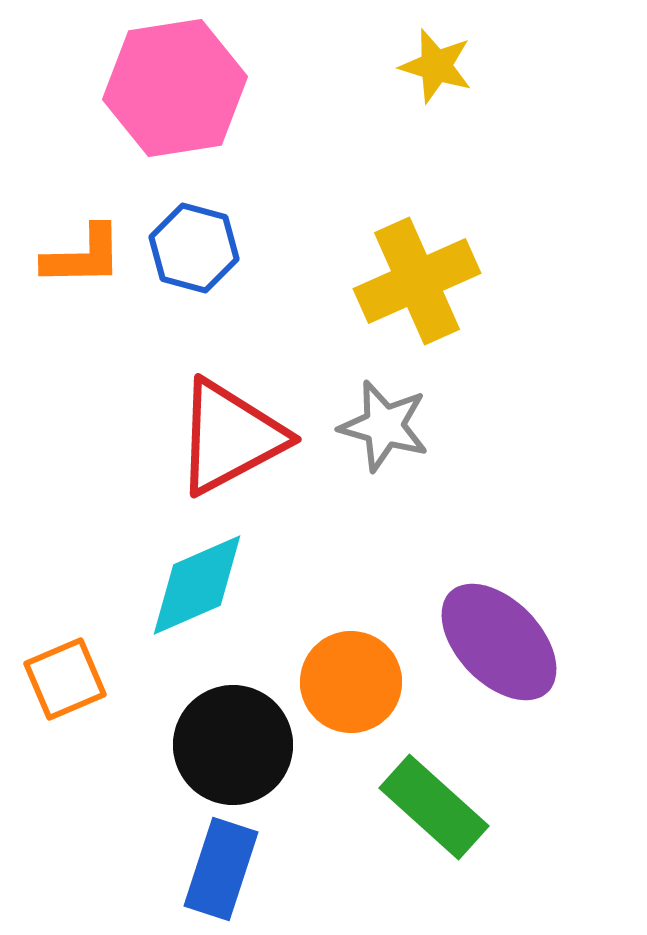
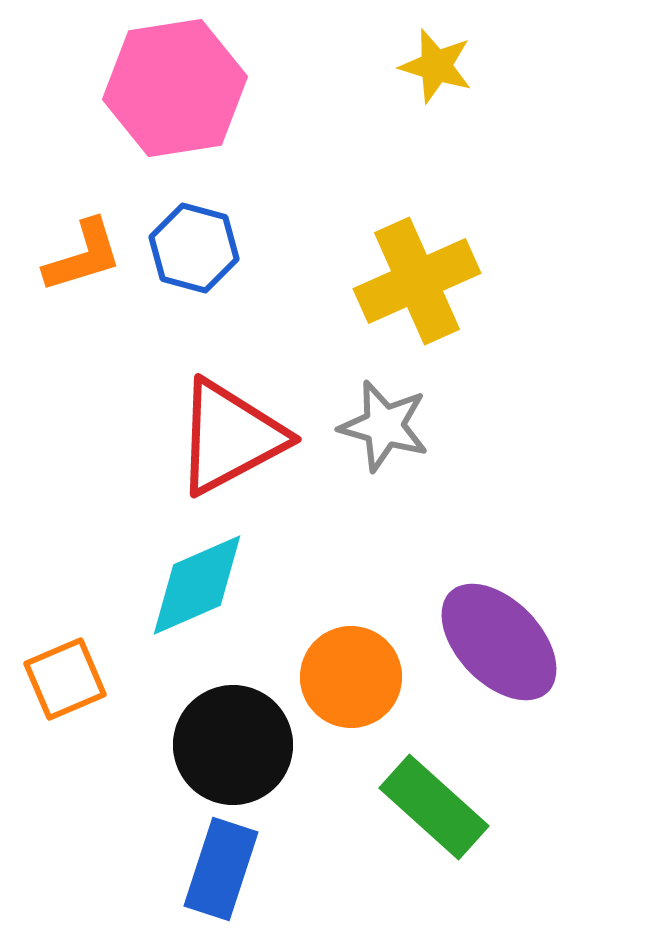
orange L-shape: rotated 16 degrees counterclockwise
orange circle: moved 5 px up
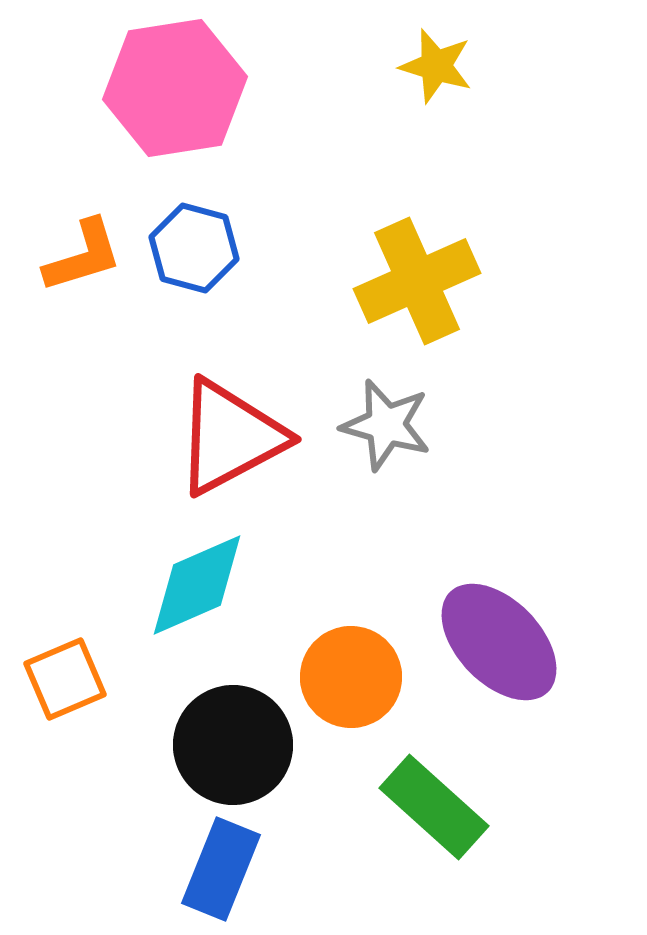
gray star: moved 2 px right, 1 px up
blue rectangle: rotated 4 degrees clockwise
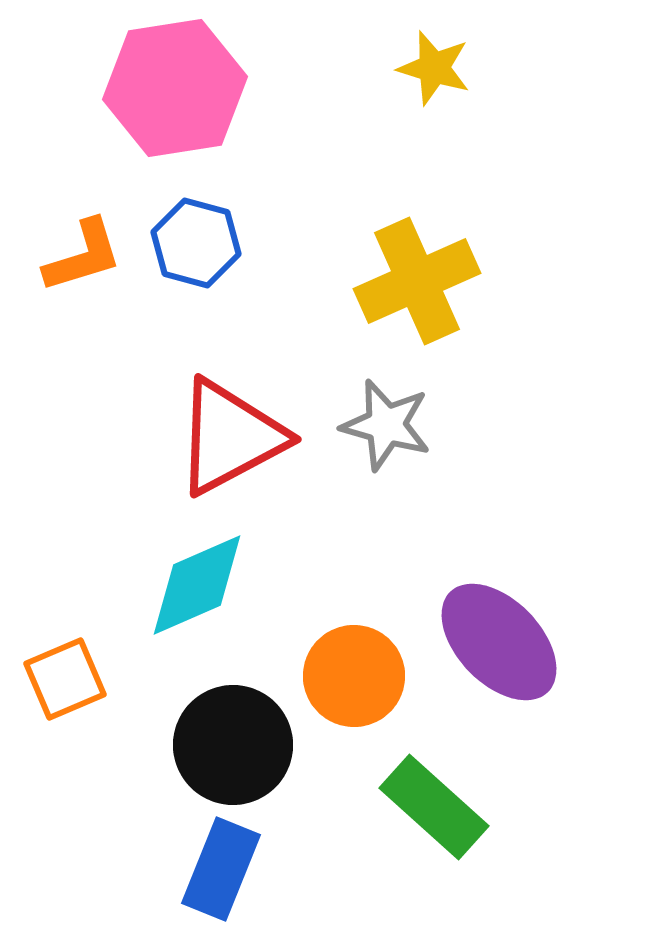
yellow star: moved 2 px left, 2 px down
blue hexagon: moved 2 px right, 5 px up
orange circle: moved 3 px right, 1 px up
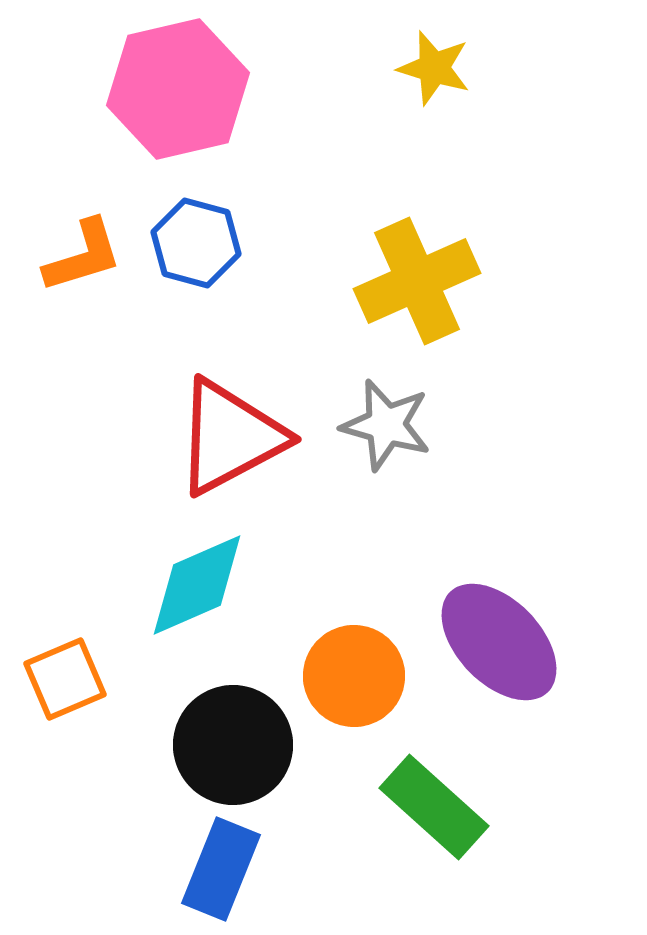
pink hexagon: moved 3 px right, 1 px down; rotated 4 degrees counterclockwise
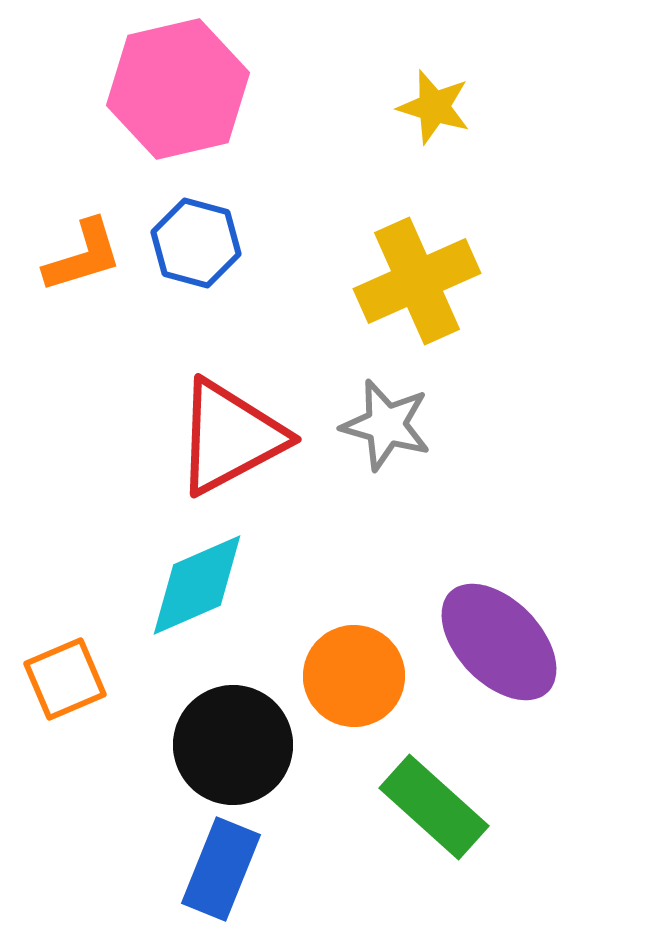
yellow star: moved 39 px down
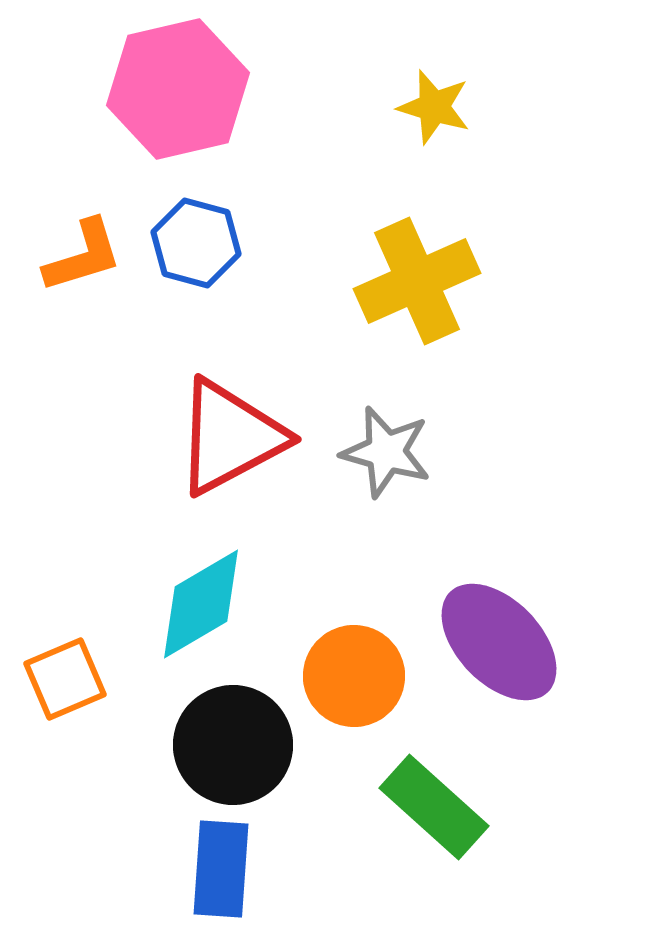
gray star: moved 27 px down
cyan diamond: moved 4 px right, 19 px down; rotated 7 degrees counterclockwise
blue rectangle: rotated 18 degrees counterclockwise
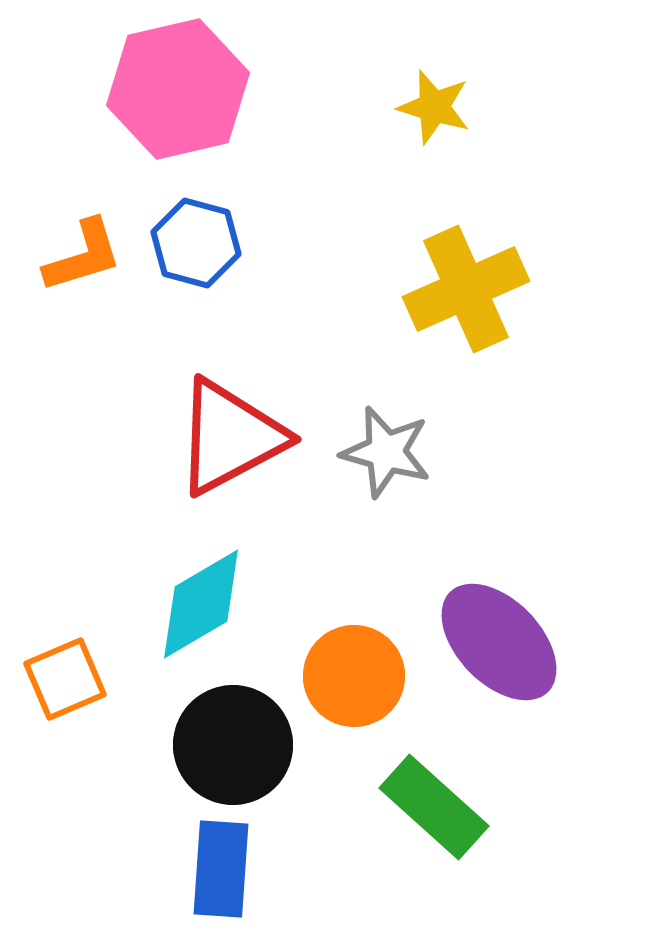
yellow cross: moved 49 px right, 8 px down
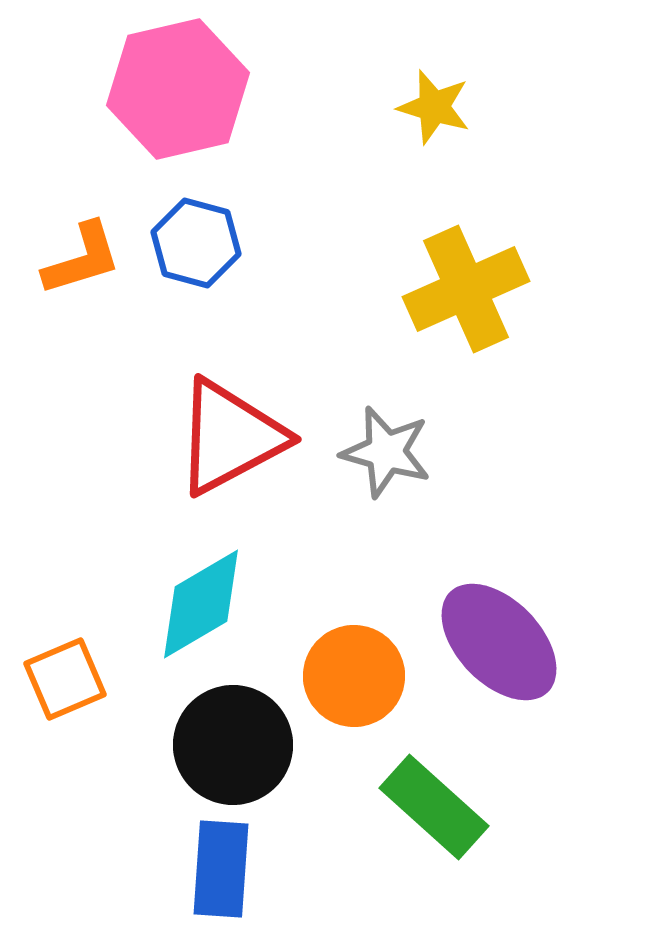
orange L-shape: moved 1 px left, 3 px down
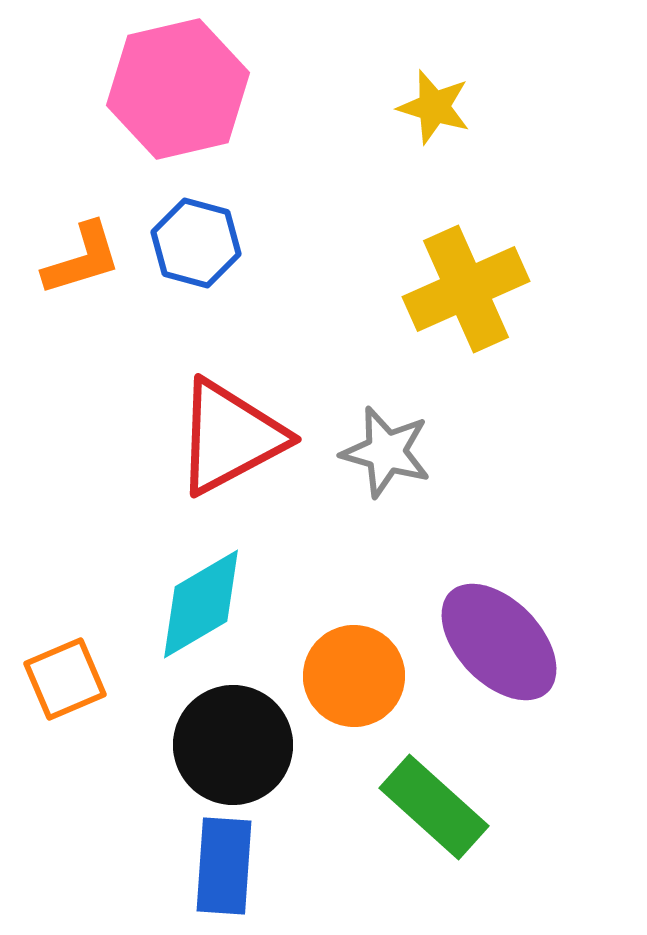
blue rectangle: moved 3 px right, 3 px up
